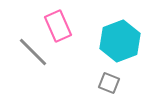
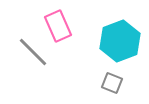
gray square: moved 3 px right
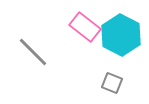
pink rectangle: moved 27 px right, 1 px down; rotated 28 degrees counterclockwise
cyan hexagon: moved 1 px right, 6 px up; rotated 12 degrees counterclockwise
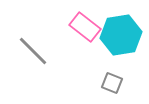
cyan hexagon: rotated 24 degrees clockwise
gray line: moved 1 px up
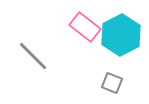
cyan hexagon: rotated 18 degrees counterclockwise
gray line: moved 5 px down
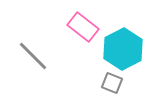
pink rectangle: moved 2 px left
cyan hexagon: moved 2 px right, 14 px down
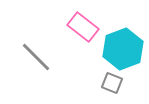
cyan hexagon: rotated 6 degrees clockwise
gray line: moved 3 px right, 1 px down
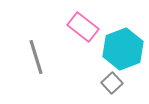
gray line: rotated 28 degrees clockwise
gray square: rotated 25 degrees clockwise
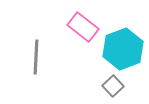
gray line: rotated 20 degrees clockwise
gray square: moved 1 px right, 3 px down
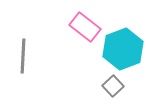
pink rectangle: moved 2 px right
gray line: moved 13 px left, 1 px up
